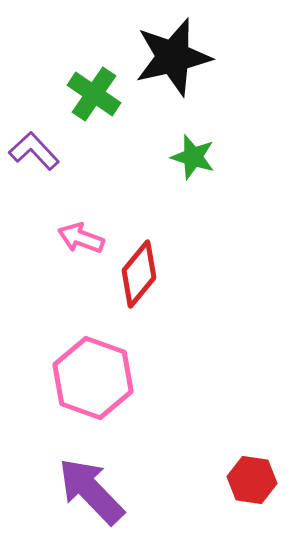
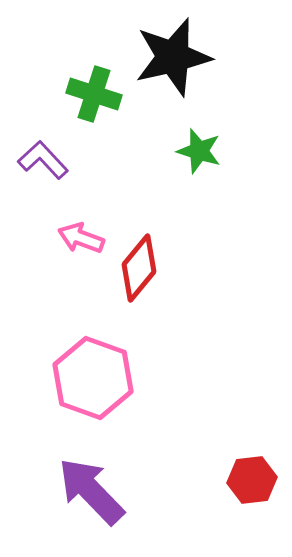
green cross: rotated 16 degrees counterclockwise
purple L-shape: moved 9 px right, 9 px down
green star: moved 6 px right, 6 px up
red diamond: moved 6 px up
red hexagon: rotated 15 degrees counterclockwise
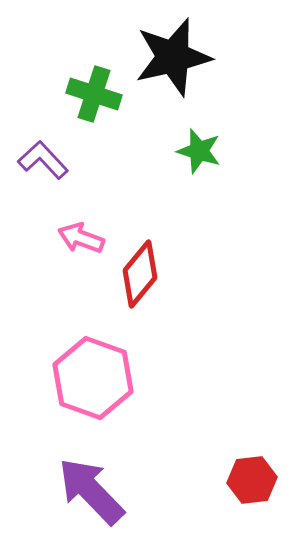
red diamond: moved 1 px right, 6 px down
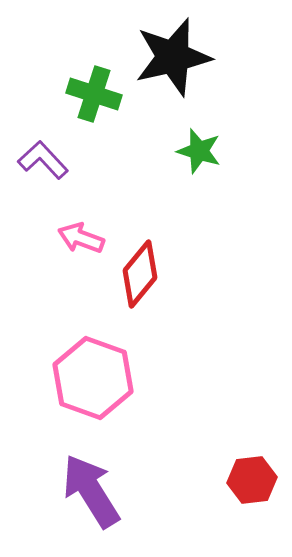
purple arrow: rotated 12 degrees clockwise
